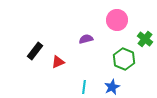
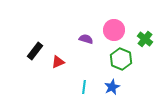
pink circle: moved 3 px left, 10 px down
purple semicircle: rotated 32 degrees clockwise
green hexagon: moved 3 px left
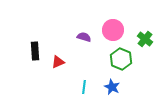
pink circle: moved 1 px left
purple semicircle: moved 2 px left, 2 px up
black rectangle: rotated 42 degrees counterclockwise
blue star: rotated 21 degrees counterclockwise
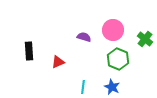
black rectangle: moved 6 px left
green hexagon: moved 3 px left
cyan line: moved 1 px left
